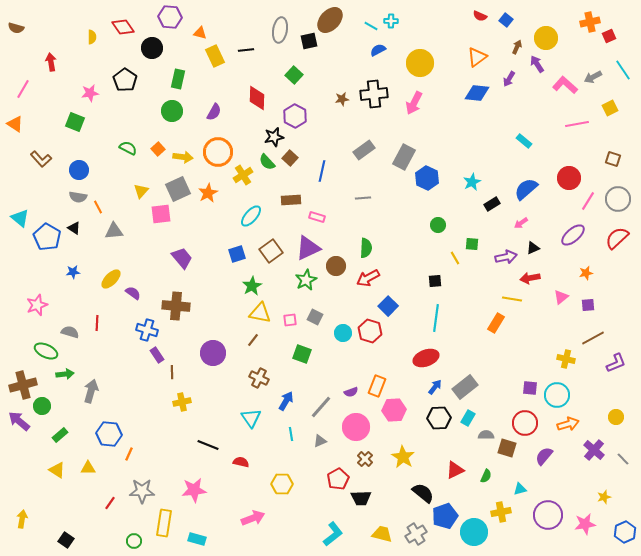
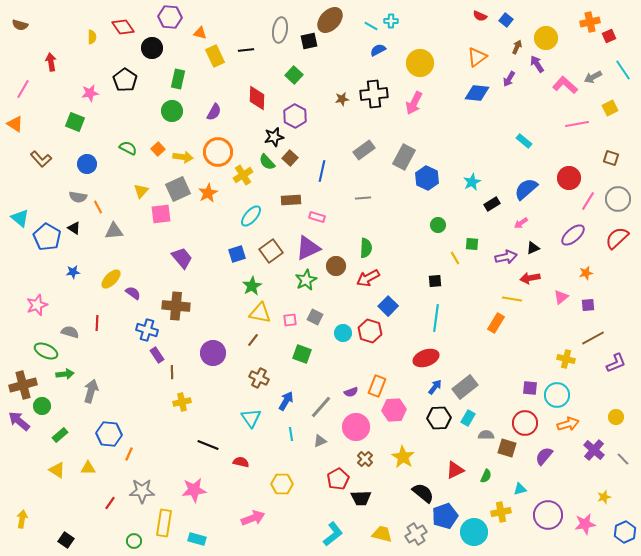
brown semicircle at (16, 28): moved 4 px right, 3 px up
brown square at (613, 159): moved 2 px left, 1 px up
blue circle at (79, 170): moved 8 px right, 6 px up
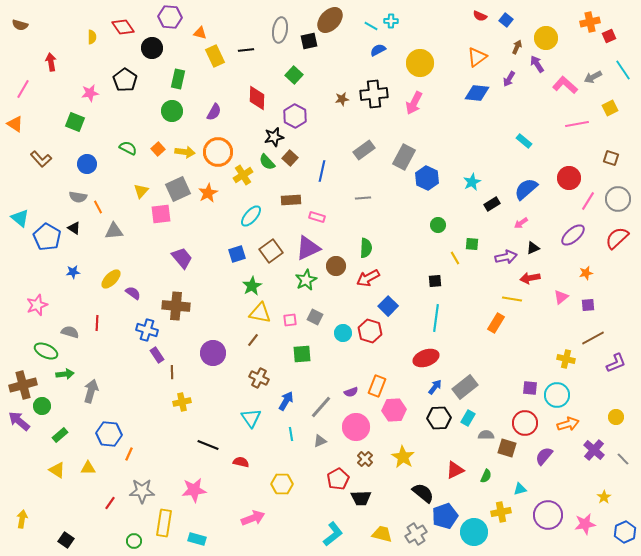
yellow arrow at (183, 157): moved 2 px right, 5 px up
green square at (302, 354): rotated 24 degrees counterclockwise
yellow star at (604, 497): rotated 16 degrees counterclockwise
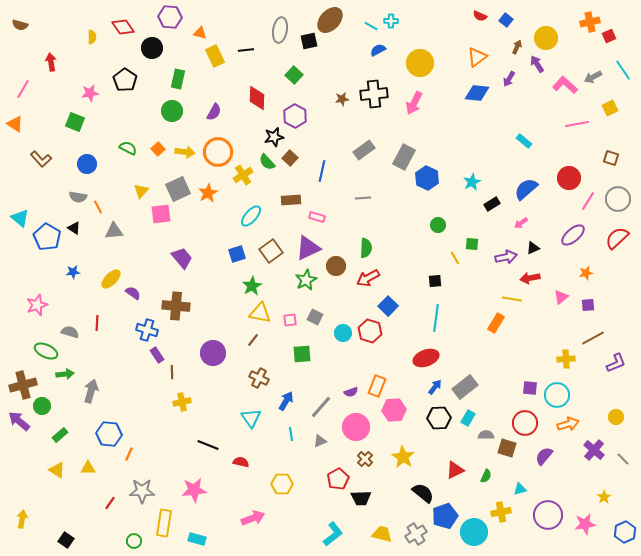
yellow cross at (566, 359): rotated 18 degrees counterclockwise
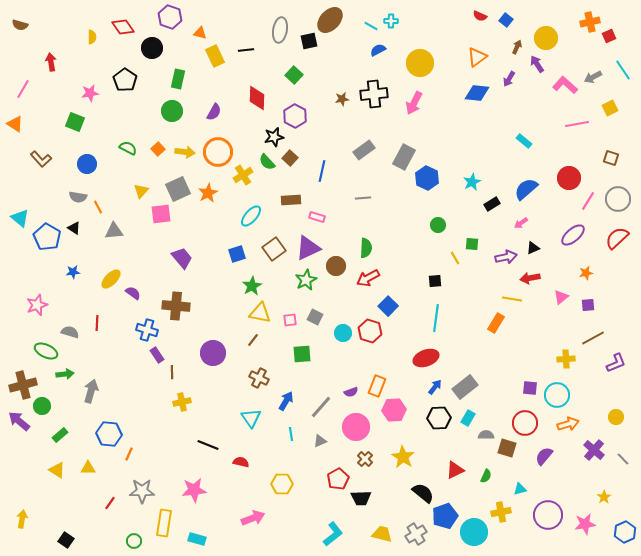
purple hexagon at (170, 17): rotated 15 degrees clockwise
brown square at (271, 251): moved 3 px right, 2 px up
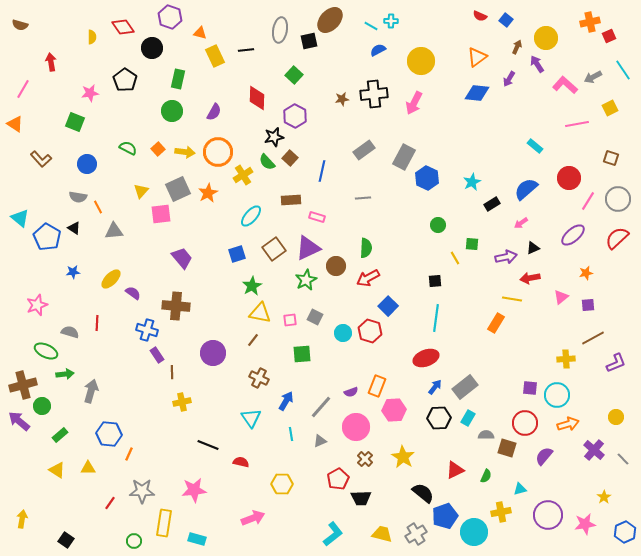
yellow circle at (420, 63): moved 1 px right, 2 px up
cyan rectangle at (524, 141): moved 11 px right, 5 px down
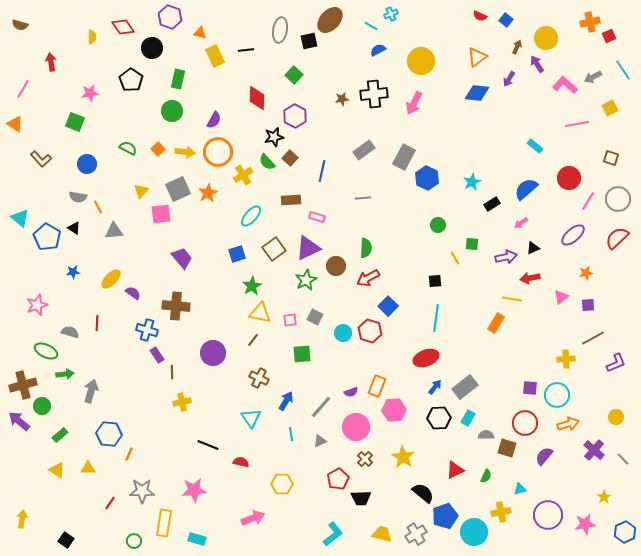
cyan cross at (391, 21): moved 7 px up; rotated 24 degrees counterclockwise
black pentagon at (125, 80): moved 6 px right
purple semicircle at (214, 112): moved 8 px down
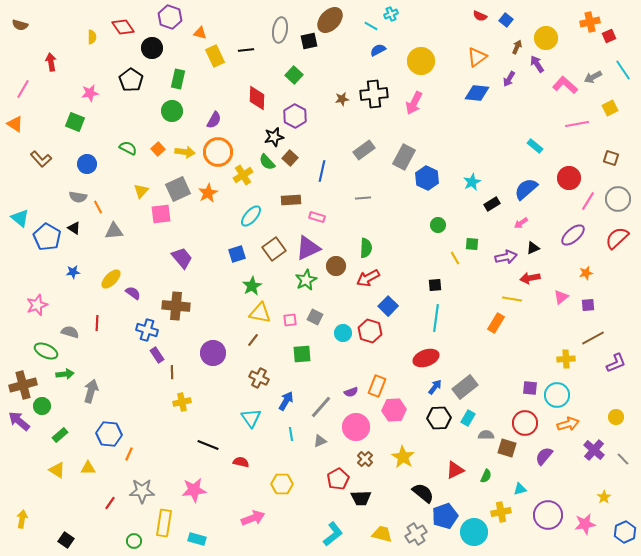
black square at (435, 281): moved 4 px down
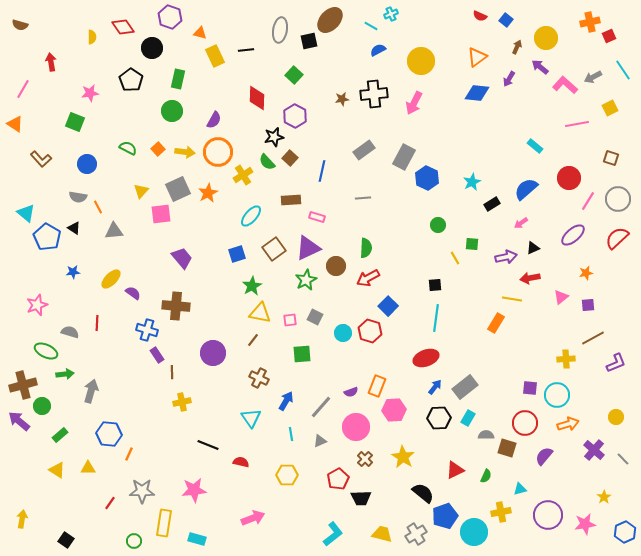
purple arrow at (537, 64): moved 3 px right, 3 px down; rotated 18 degrees counterclockwise
cyan triangle at (20, 218): moved 6 px right, 5 px up
yellow hexagon at (282, 484): moved 5 px right, 9 px up
